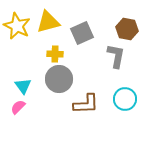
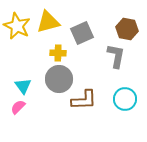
yellow cross: moved 3 px right, 1 px up
brown L-shape: moved 2 px left, 4 px up
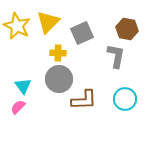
yellow triangle: rotated 30 degrees counterclockwise
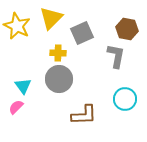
yellow triangle: moved 3 px right, 4 px up
brown L-shape: moved 15 px down
pink semicircle: moved 2 px left
